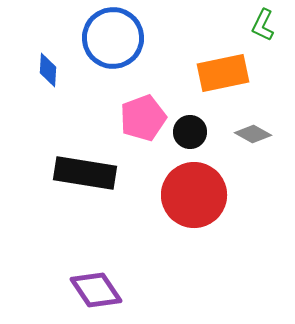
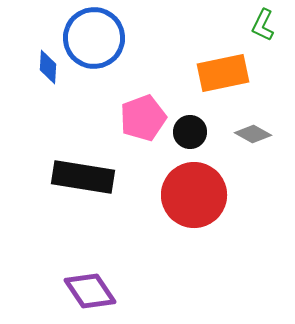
blue circle: moved 19 px left
blue diamond: moved 3 px up
black rectangle: moved 2 px left, 4 px down
purple diamond: moved 6 px left, 1 px down
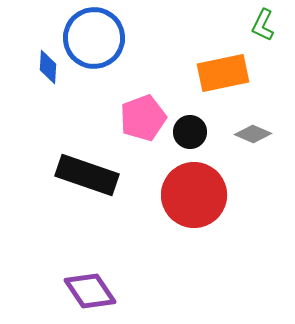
gray diamond: rotated 6 degrees counterclockwise
black rectangle: moved 4 px right, 2 px up; rotated 10 degrees clockwise
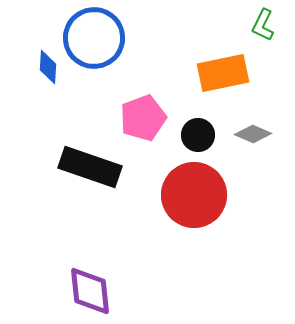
black circle: moved 8 px right, 3 px down
black rectangle: moved 3 px right, 8 px up
purple diamond: rotated 28 degrees clockwise
